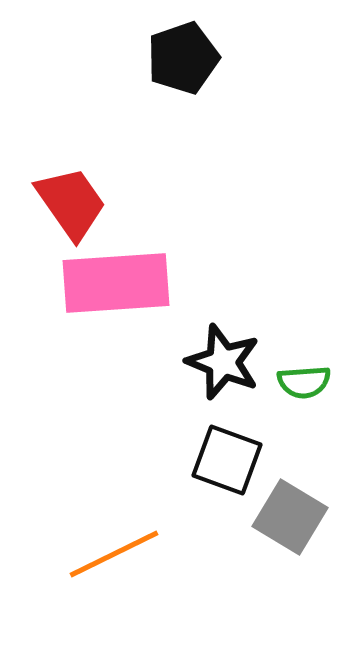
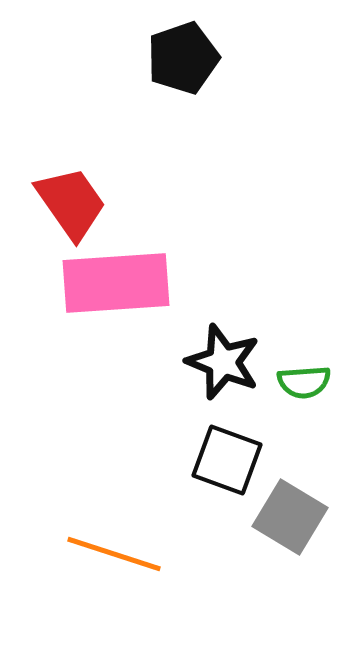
orange line: rotated 44 degrees clockwise
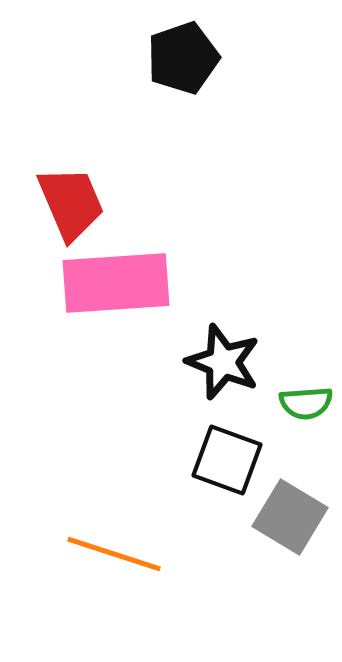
red trapezoid: rotated 12 degrees clockwise
green semicircle: moved 2 px right, 21 px down
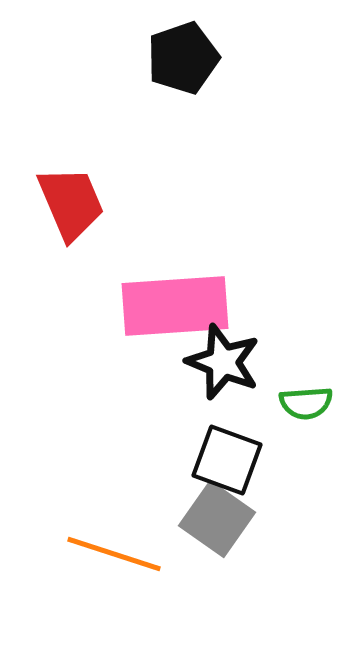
pink rectangle: moved 59 px right, 23 px down
gray square: moved 73 px left, 2 px down; rotated 4 degrees clockwise
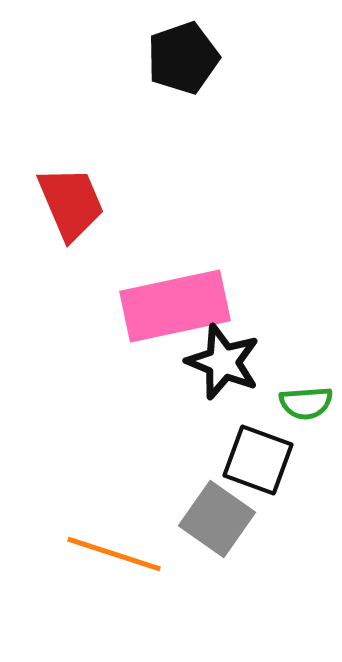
pink rectangle: rotated 8 degrees counterclockwise
black square: moved 31 px right
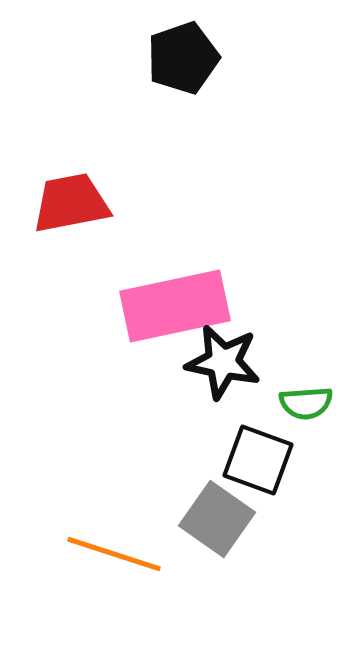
red trapezoid: rotated 78 degrees counterclockwise
black star: rotated 10 degrees counterclockwise
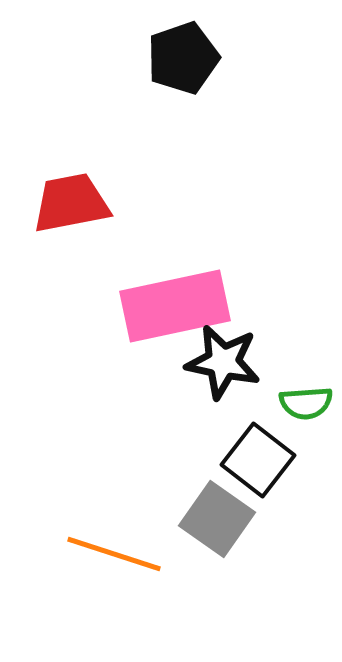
black square: rotated 18 degrees clockwise
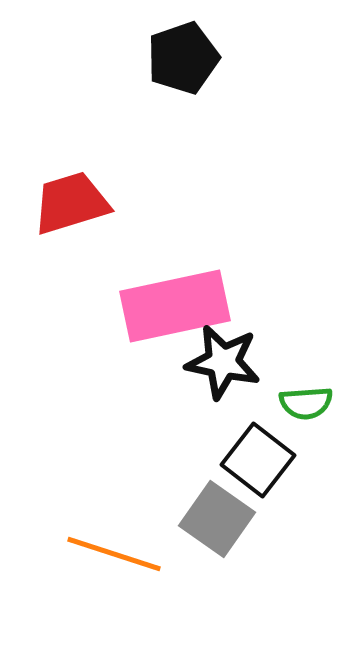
red trapezoid: rotated 6 degrees counterclockwise
